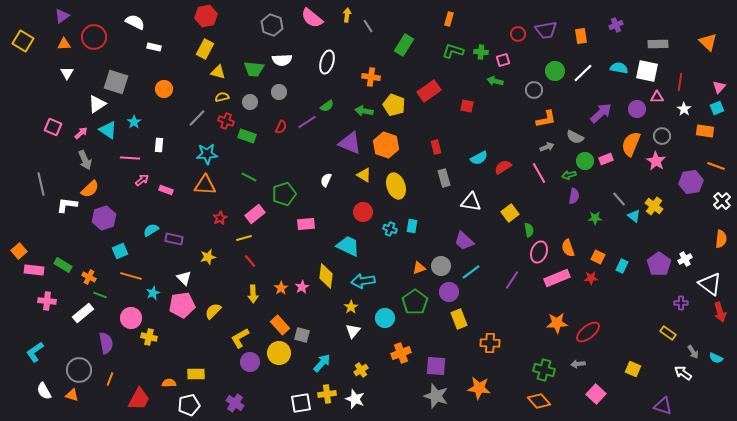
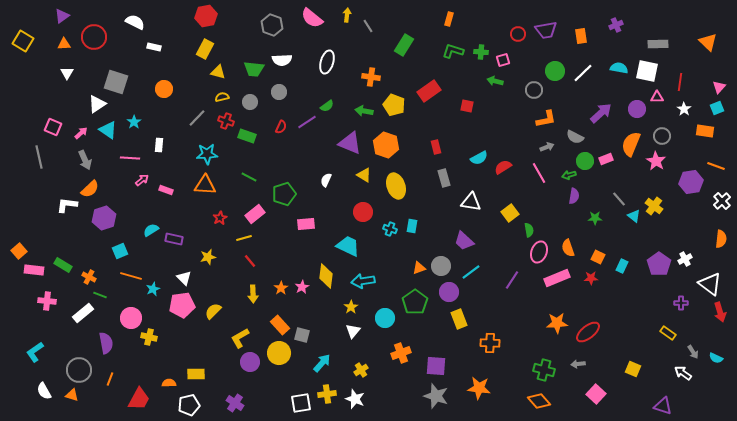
gray line at (41, 184): moved 2 px left, 27 px up
cyan star at (153, 293): moved 4 px up
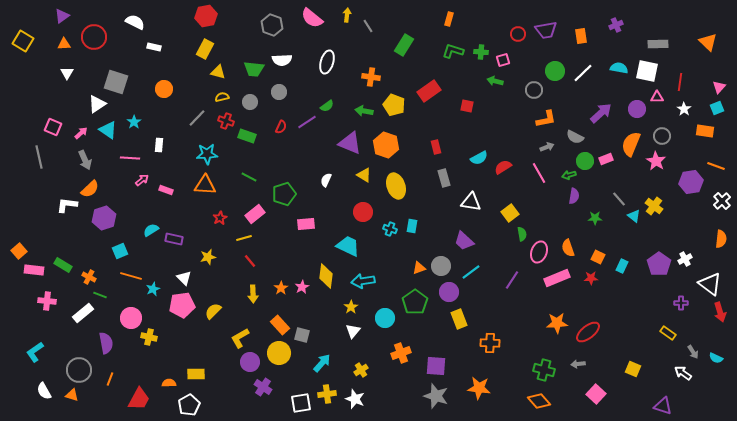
green semicircle at (529, 230): moved 7 px left, 4 px down
purple cross at (235, 403): moved 28 px right, 16 px up
white pentagon at (189, 405): rotated 15 degrees counterclockwise
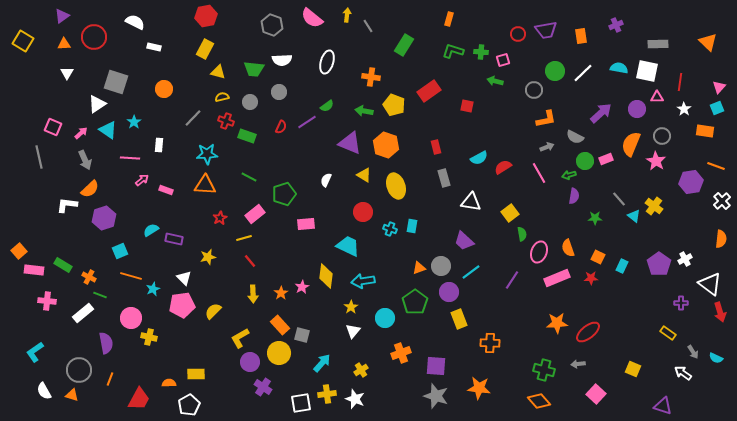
gray line at (197, 118): moved 4 px left
orange star at (281, 288): moved 5 px down
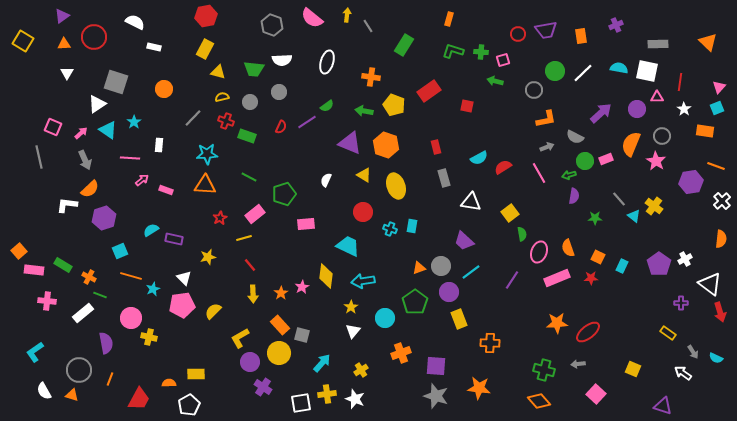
red line at (250, 261): moved 4 px down
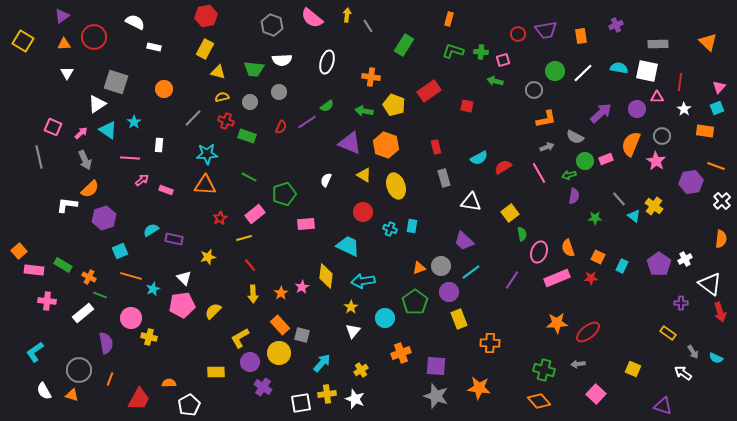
yellow rectangle at (196, 374): moved 20 px right, 2 px up
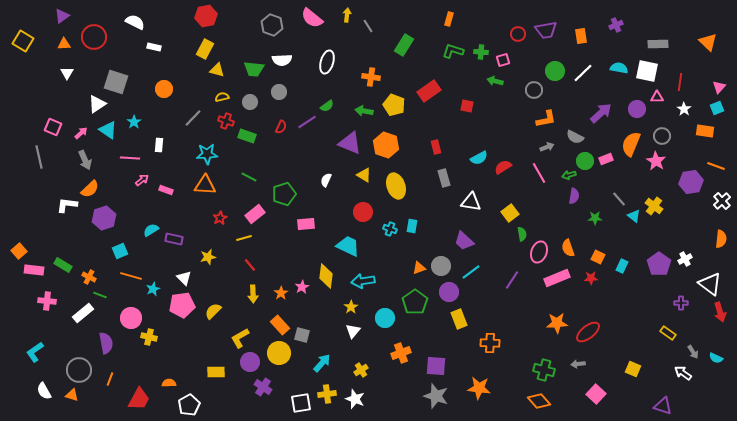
yellow triangle at (218, 72): moved 1 px left, 2 px up
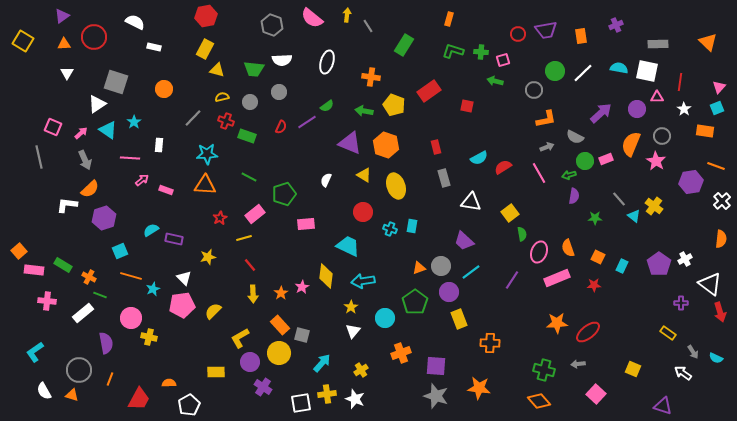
red star at (591, 278): moved 3 px right, 7 px down
